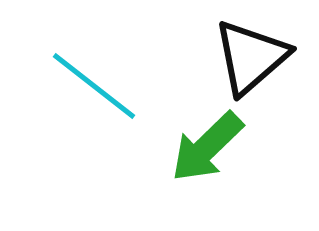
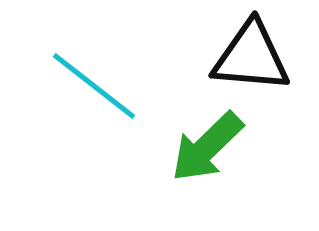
black triangle: rotated 46 degrees clockwise
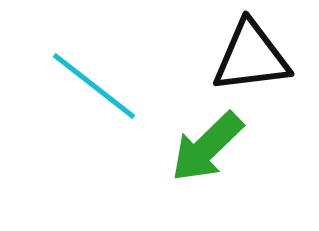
black triangle: rotated 12 degrees counterclockwise
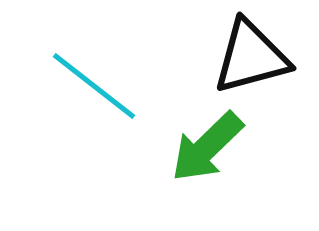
black triangle: rotated 8 degrees counterclockwise
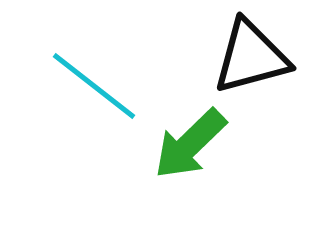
green arrow: moved 17 px left, 3 px up
